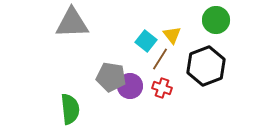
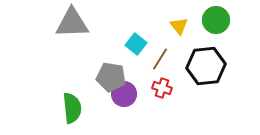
yellow triangle: moved 7 px right, 9 px up
cyan square: moved 10 px left, 3 px down
black hexagon: rotated 15 degrees clockwise
purple circle: moved 6 px left, 8 px down
green semicircle: moved 2 px right, 1 px up
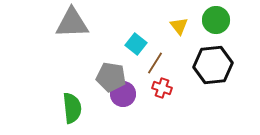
brown line: moved 5 px left, 4 px down
black hexagon: moved 7 px right, 1 px up
purple circle: moved 1 px left
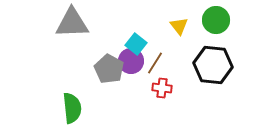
black hexagon: rotated 12 degrees clockwise
gray pentagon: moved 2 px left, 8 px up; rotated 20 degrees clockwise
red cross: rotated 12 degrees counterclockwise
purple circle: moved 8 px right, 33 px up
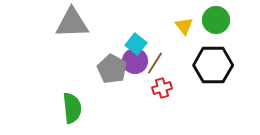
yellow triangle: moved 5 px right
purple circle: moved 4 px right
black hexagon: rotated 6 degrees counterclockwise
gray pentagon: moved 3 px right
red cross: rotated 24 degrees counterclockwise
